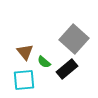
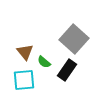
black rectangle: moved 1 px down; rotated 15 degrees counterclockwise
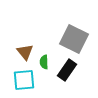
gray square: rotated 16 degrees counterclockwise
green semicircle: rotated 48 degrees clockwise
